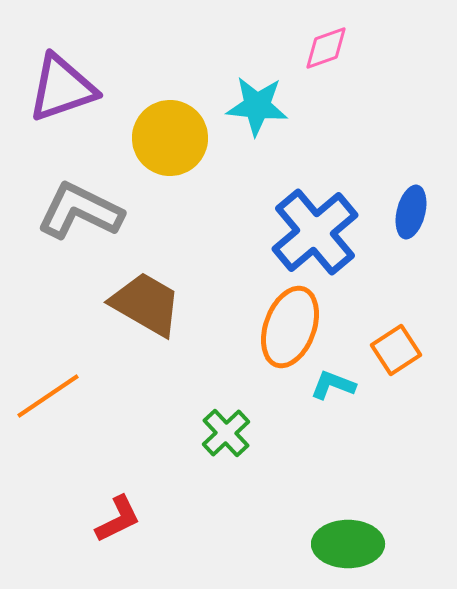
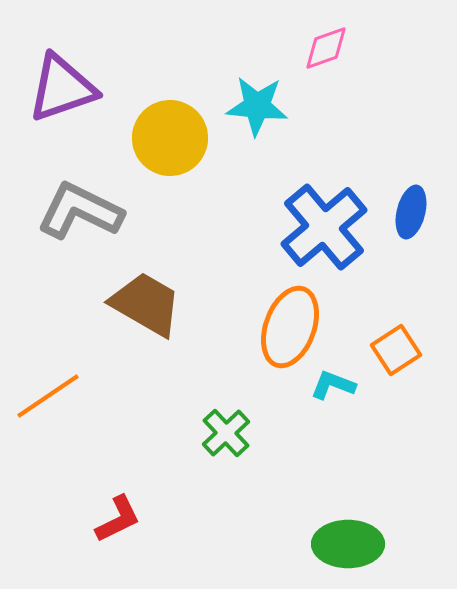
blue cross: moved 9 px right, 5 px up
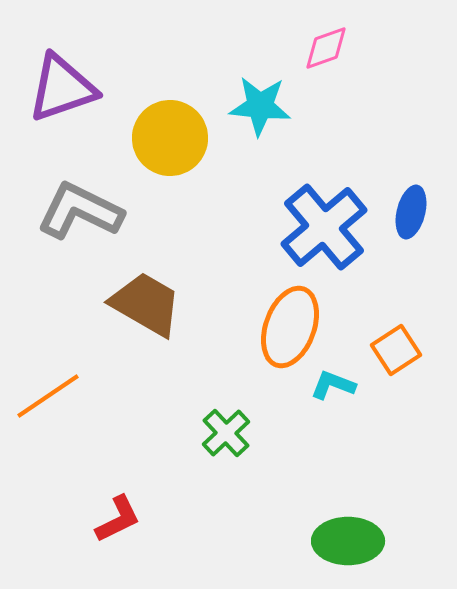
cyan star: moved 3 px right
green ellipse: moved 3 px up
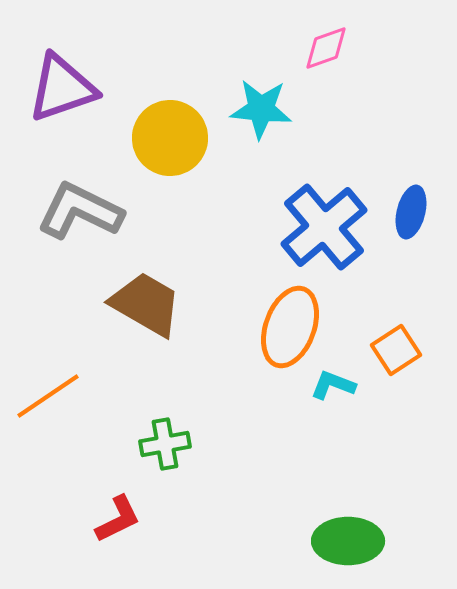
cyan star: moved 1 px right, 3 px down
green cross: moved 61 px left, 11 px down; rotated 33 degrees clockwise
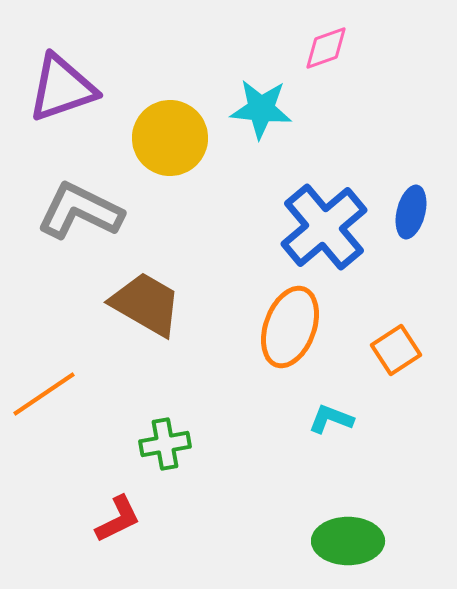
cyan L-shape: moved 2 px left, 34 px down
orange line: moved 4 px left, 2 px up
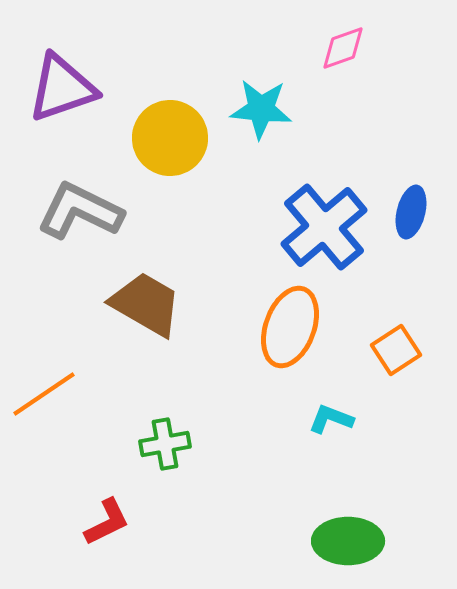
pink diamond: moved 17 px right
red L-shape: moved 11 px left, 3 px down
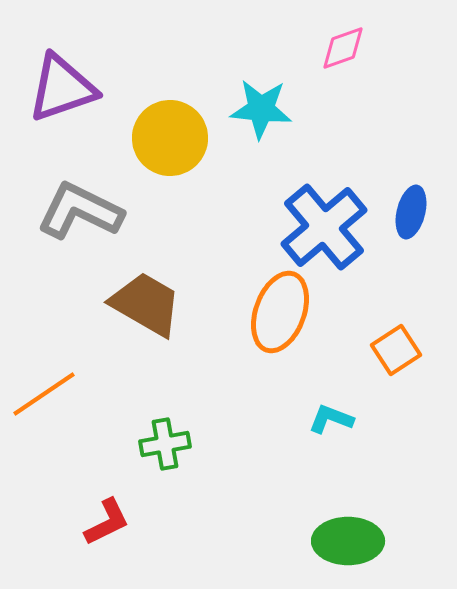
orange ellipse: moved 10 px left, 15 px up
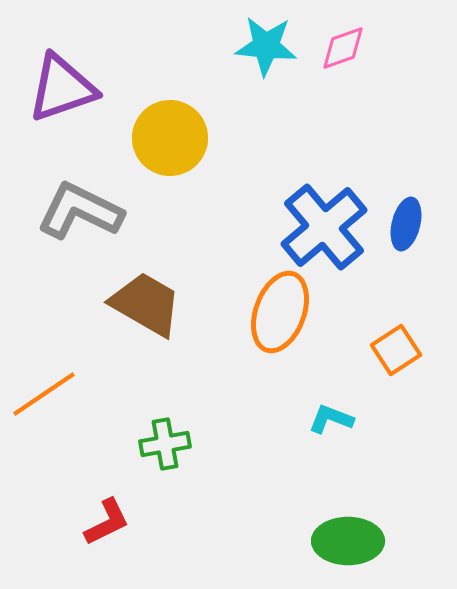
cyan star: moved 5 px right, 63 px up
blue ellipse: moved 5 px left, 12 px down
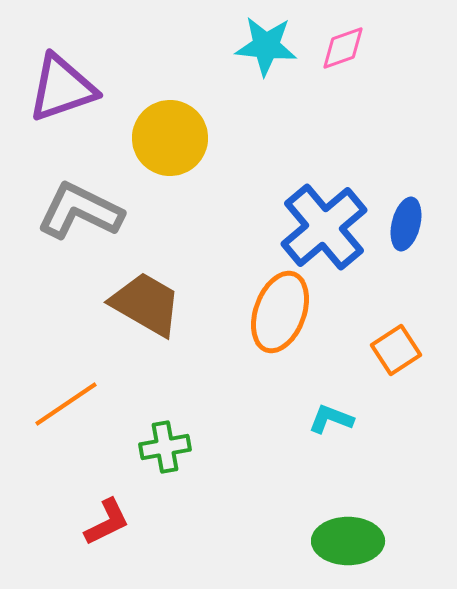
orange line: moved 22 px right, 10 px down
green cross: moved 3 px down
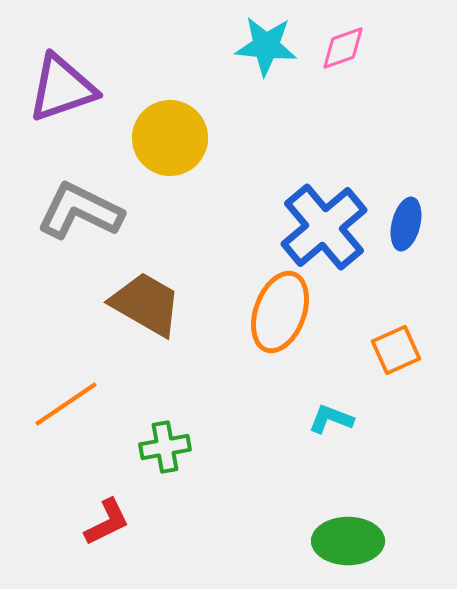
orange square: rotated 9 degrees clockwise
